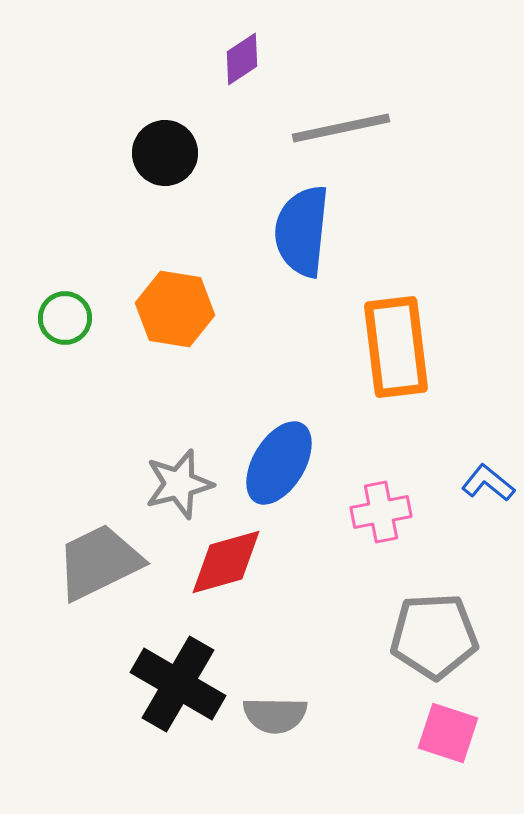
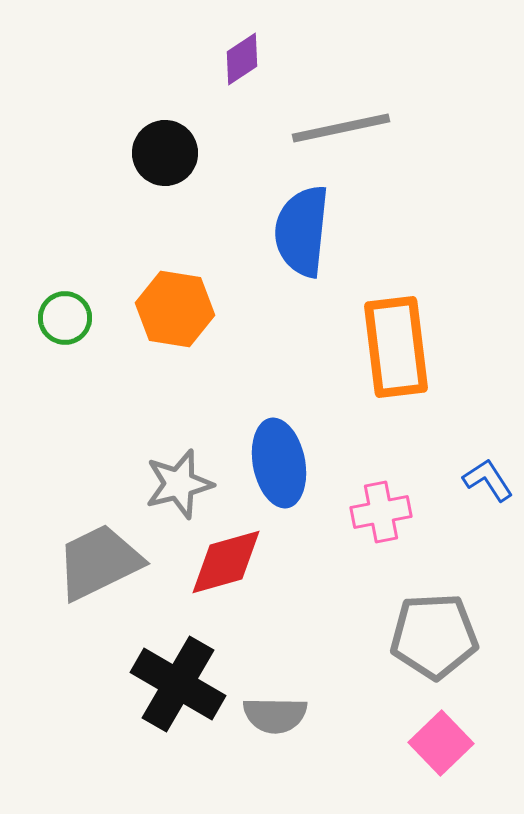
blue ellipse: rotated 42 degrees counterclockwise
blue L-shape: moved 3 px up; rotated 18 degrees clockwise
pink square: moved 7 px left, 10 px down; rotated 28 degrees clockwise
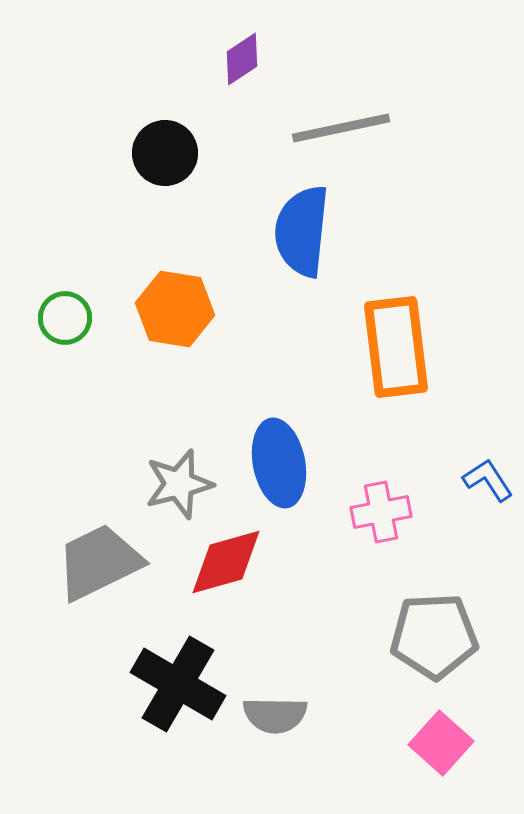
pink square: rotated 4 degrees counterclockwise
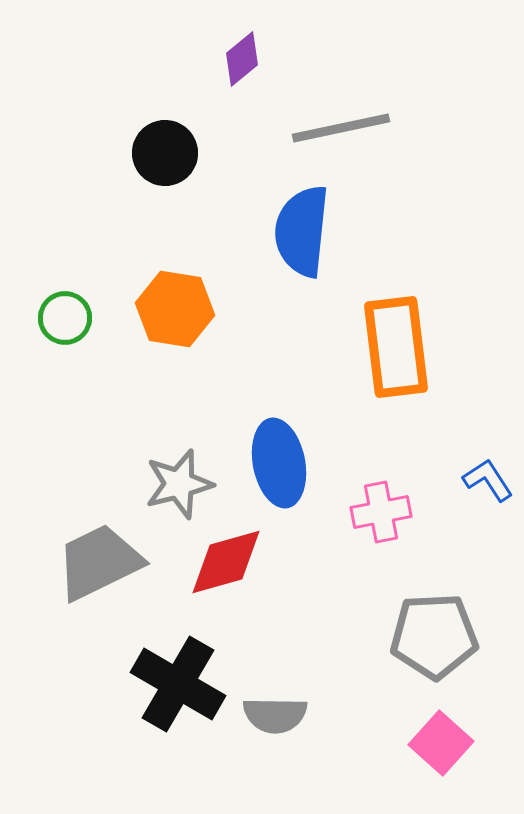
purple diamond: rotated 6 degrees counterclockwise
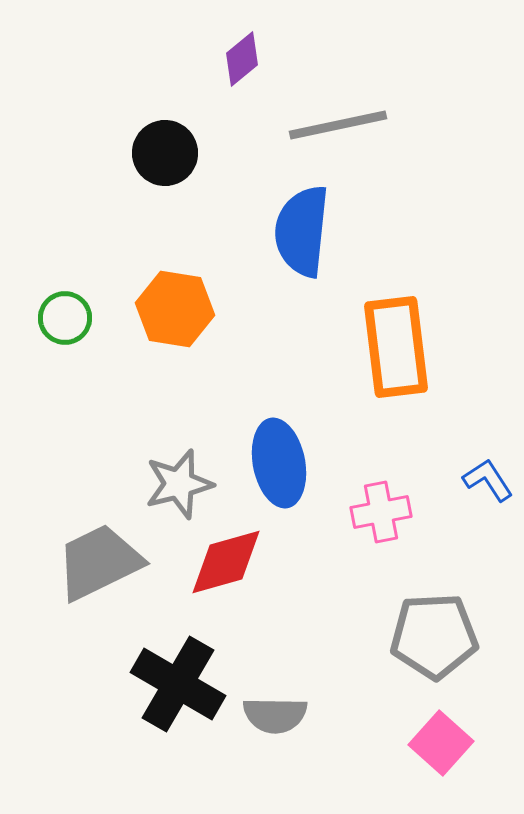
gray line: moved 3 px left, 3 px up
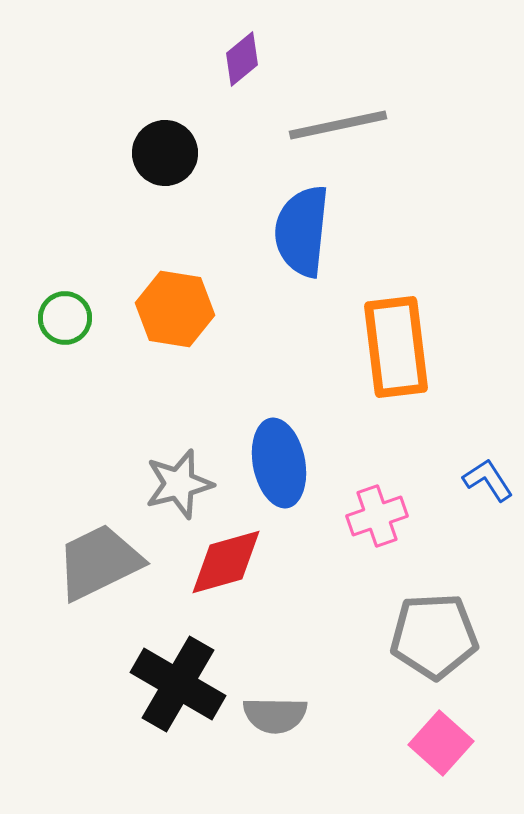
pink cross: moved 4 px left, 4 px down; rotated 8 degrees counterclockwise
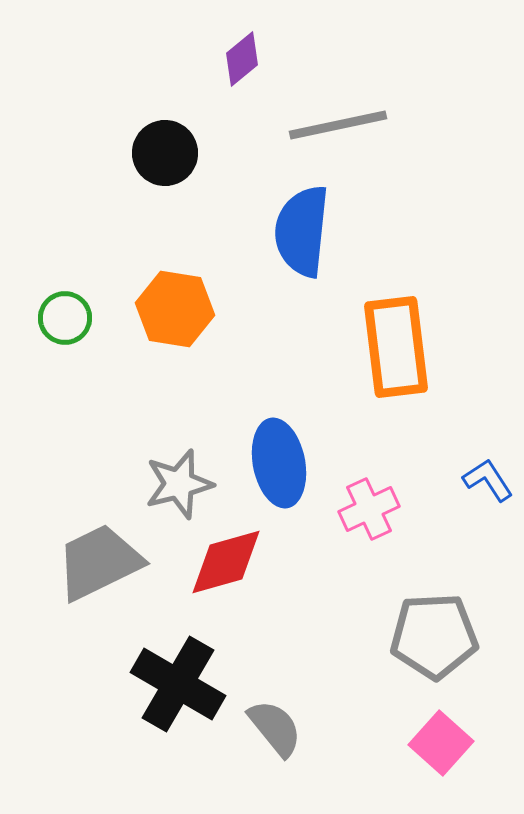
pink cross: moved 8 px left, 7 px up; rotated 6 degrees counterclockwise
gray semicircle: moved 13 px down; rotated 130 degrees counterclockwise
